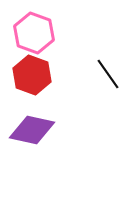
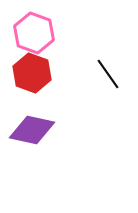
red hexagon: moved 2 px up
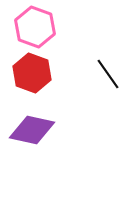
pink hexagon: moved 1 px right, 6 px up
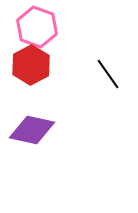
pink hexagon: moved 2 px right
red hexagon: moved 1 px left, 8 px up; rotated 12 degrees clockwise
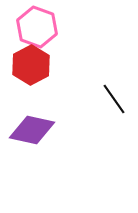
black line: moved 6 px right, 25 px down
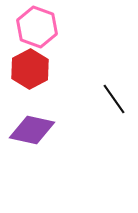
red hexagon: moved 1 px left, 4 px down
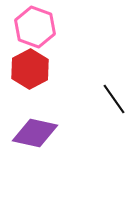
pink hexagon: moved 2 px left
purple diamond: moved 3 px right, 3 px down
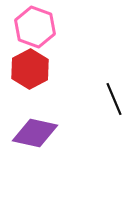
black line: rotated 12 degrees clockwise
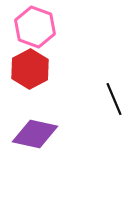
purple diamond: moved 1 px down
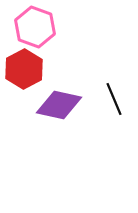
red hexagon: moved 6 px left
purple diamond: moved 24 px right, 29 px up
